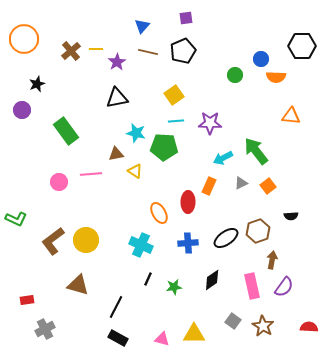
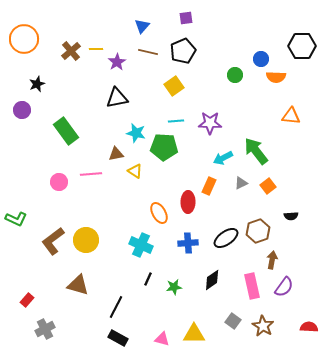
yellow square at (174, 95): moved 9 px up
red rectangle at (27, 300): rotated 40 degrees counterclockwise
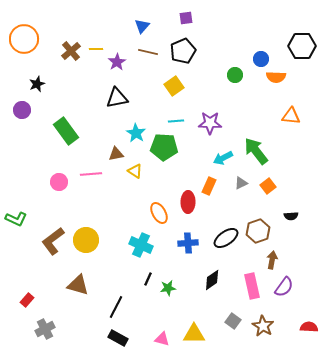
cyan star at (136, 133): rotated 18 degrees clockwise
green star at (174, 287): moved 6 px left, 1 px down
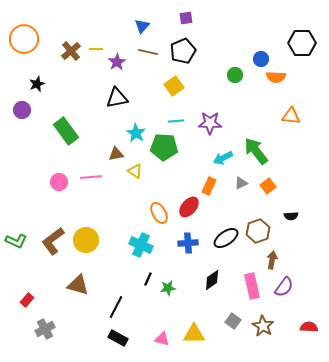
black hexagon at (302, 46): moved 3 px up
pink line at (91, 174): moved 3 px down
red ellipse at (188, 202): moved 1 px right, 5 px down; rotated 40 degrees clockwise
green L-shape at (16, 219): moved 22 px down
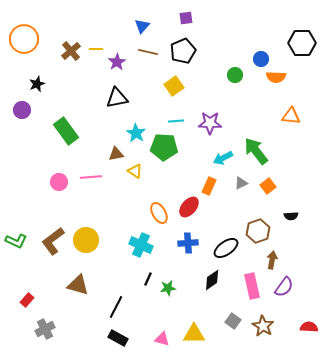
black ellipse at (226, 238): moved 10 px down
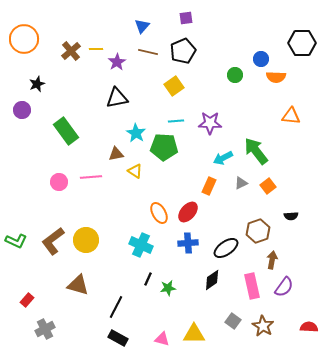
red ellipse at (189, 207): moved 1 px left, 5 px down
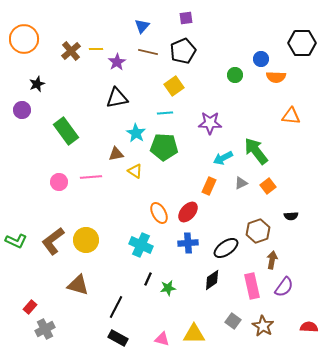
cyan line at (176, 121): moved 11 px left, 8 px up
red rectangle at (27, 300): moved 3 px right, 7 px down
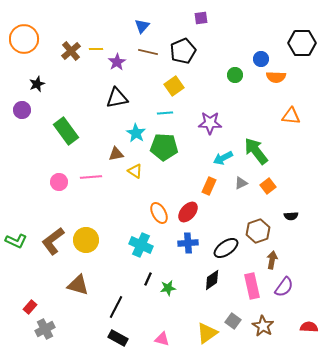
purple square at (186, 18): moved 15 px right
yellow triangle at (194, 334): moved 13 px right, 1 px up; rotated 35 degrees counterclockwise
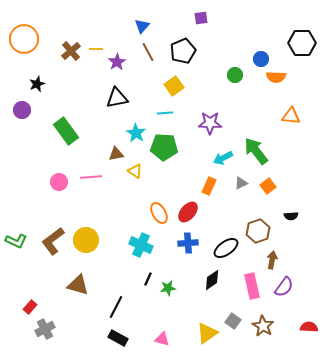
brown line at (148, 52): rotated 48 degrees clockwise
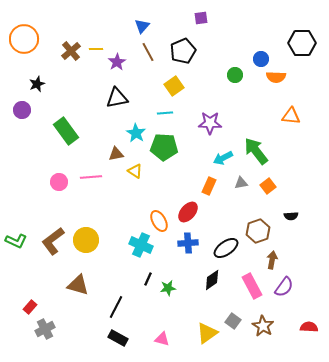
gray triangle at (241, 183): rotated 16 degrees clockwise
orange ellipse at (159, 213): moved 8 px down
pink rectangle at (252, 286): rotated 15 degrees counterclockwise
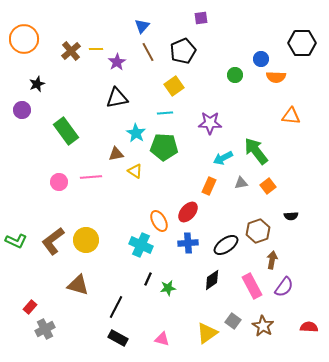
black ellipse at (226, 248): moved 3 px up
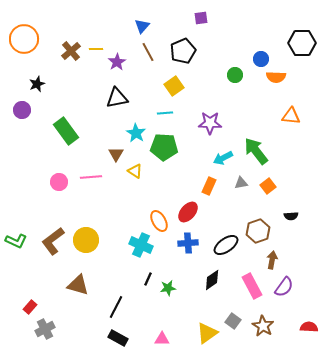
brown triangle at (116, 154): rotated 49 degrees counterclockwise
pink triangle at (162, 339): rotated 14 degrees counterclockwise
